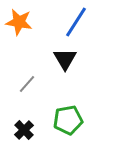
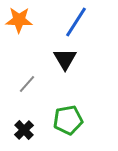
orange star: moved 2 px up; rotated 8 degrees counterclockwise
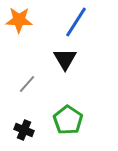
green pentagon: rotated 28 degrees counterclockwise
black cross: rotated 24 degrees counterclockwise
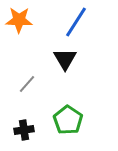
black cross: rotated 30 degrees counterclockwise
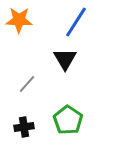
black cross: moved 3 px up
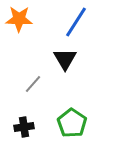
orange star: moved 1 px up
gray line: moved 6 px right
green pentagon: moved 4 px right, 3 px down
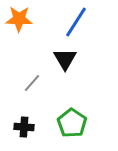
gray line: moved 1 px left, 1 px up
black cross: rotated 12 degrees clockwise
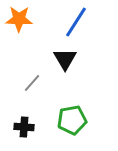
green pentagon: moved 3 px up; rotated 28 degrees clockwise
